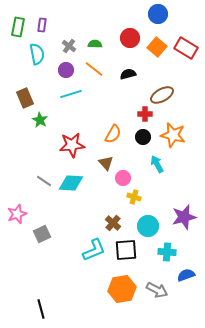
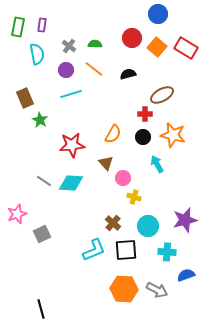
red circle: moved 2 px right
purple star: moved 1 px right, 3 px down
orange hexagon: moved 2 px right; rotated 12 degrees clockwise
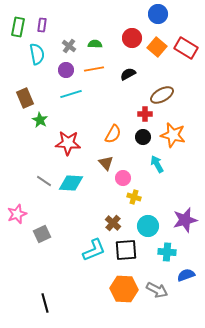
orange line: rotated 48 degrees counterclockwise
black semicircle: rotated 14 degrees counterclockwise
red star: moved 4 px left, 2 px up; rotated 10 degrees clockwise
black line: moved 4 px right, 6 px up
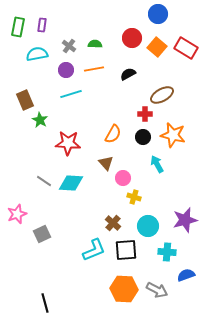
cyan semicircle: rotated 90 degrees counterclockwise
brown rectangle: moved 2 px down
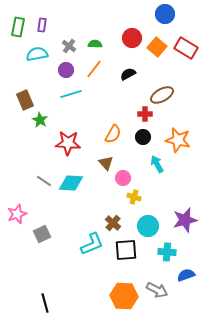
blue circle: moved 7 px right
orange line: rotated 42 degrees counterclockwise
orange star: moved 5 px right, 5 px down
cyan L-shape: moved 2 px left, 6 px up
orange hexagon: moved 7 px down
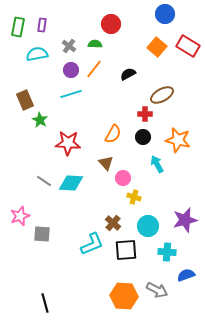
red circle: moved 21 px left, 14 px up
red rectangle: moved 2 px right, 2 px up
purple circle: moved 5 px right
pink star: moved 3 px right, 2 px down
gray square: rotated 30 degrees clockwise
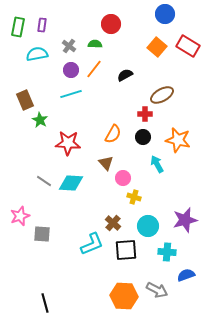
black semicircle: moved 3 px left, 1 px down
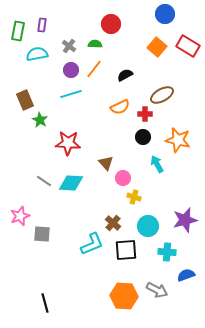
green rectangle: moved 4 px down
orange semicircle: moved 7 px right, 27 px up; rotated 36 degrees clockwise
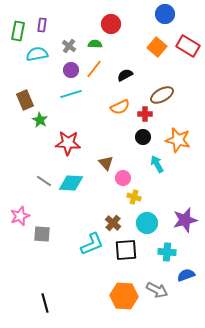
cyan circle: moved 1 px left, 3 px up
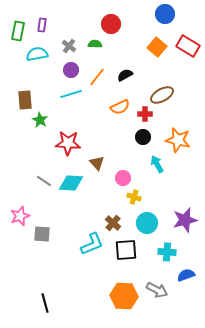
orange line: moved 3 px right, 8 px down
brown rectangle: rotated 18 degrees clockwise
brown triangle: moved 9 px left
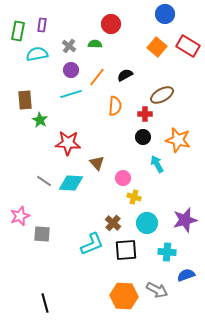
orange semicircle: moved 5 px left, 1 px up; rotated 60 degrees counterclockwise
